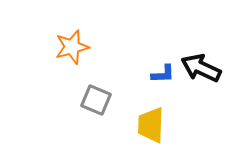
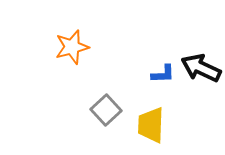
gray square: moved 10 px right, 10 px down; rotated 24 degrees clockwise
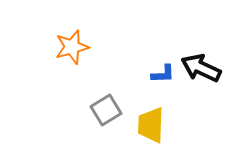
gray square: rotated 12 degrees clockwise
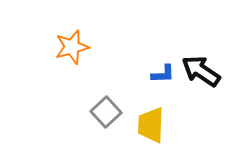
black arrow: moved 3 px down; rotated 9 degrees clockwise
gray square: moved 2 px down; rotated 12 degrees counterclockwise
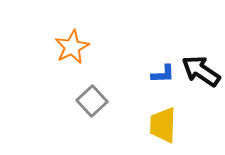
orange star: rotated 12 degrees counterclockwise
gray square: moved 14 px left, 11 px up
yellow trapezoid: moved 12 px right
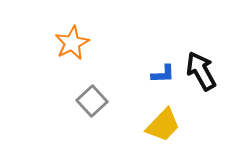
orange star: moved 4 px up
black arrow: rotated 27 degrees clockwise
yellow trapezoid: rotated 138 degrees counterclockwise
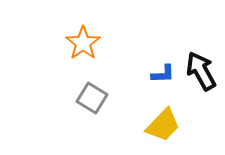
orange star: moved 11 px right; rotated 8 degrees counterclockwise
gray square: moved 3 px up; rotated 16 degrees counterclockwise
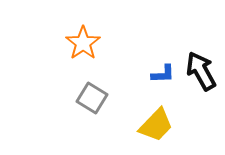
yellow trapezoid: moved 7 px left
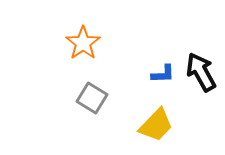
black arrow: moved 1 px down
